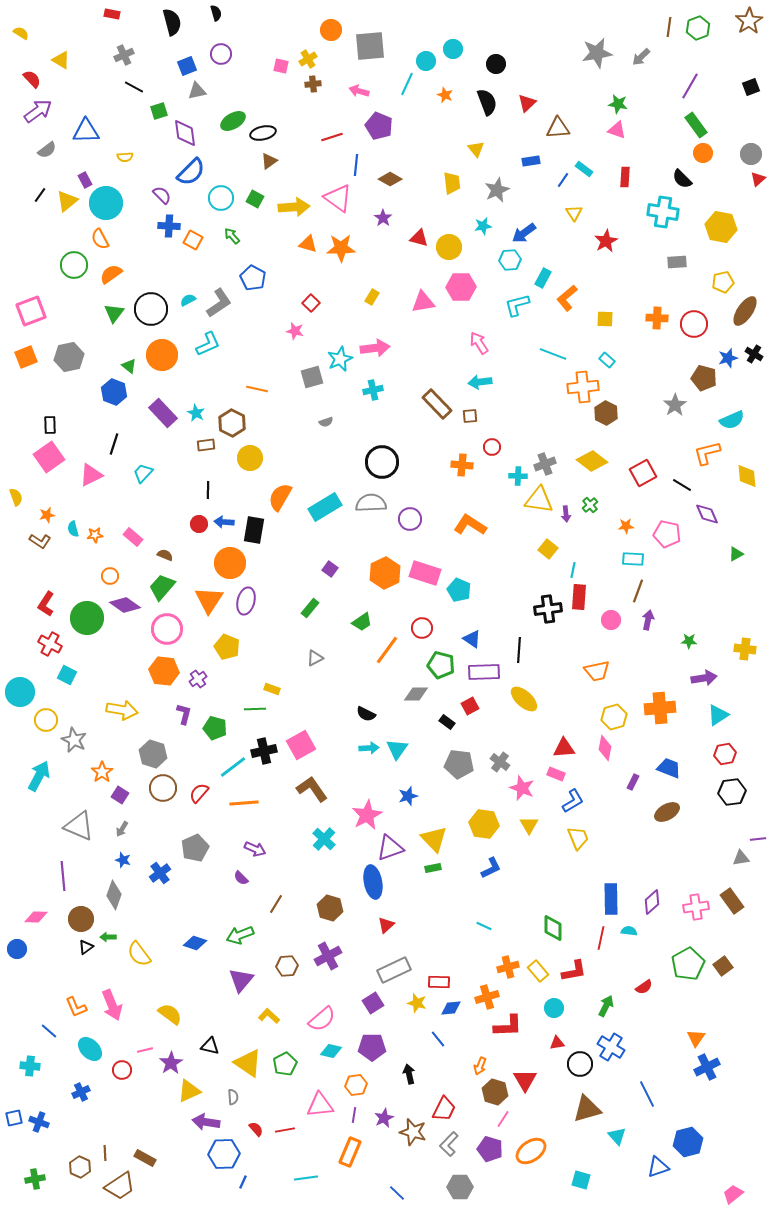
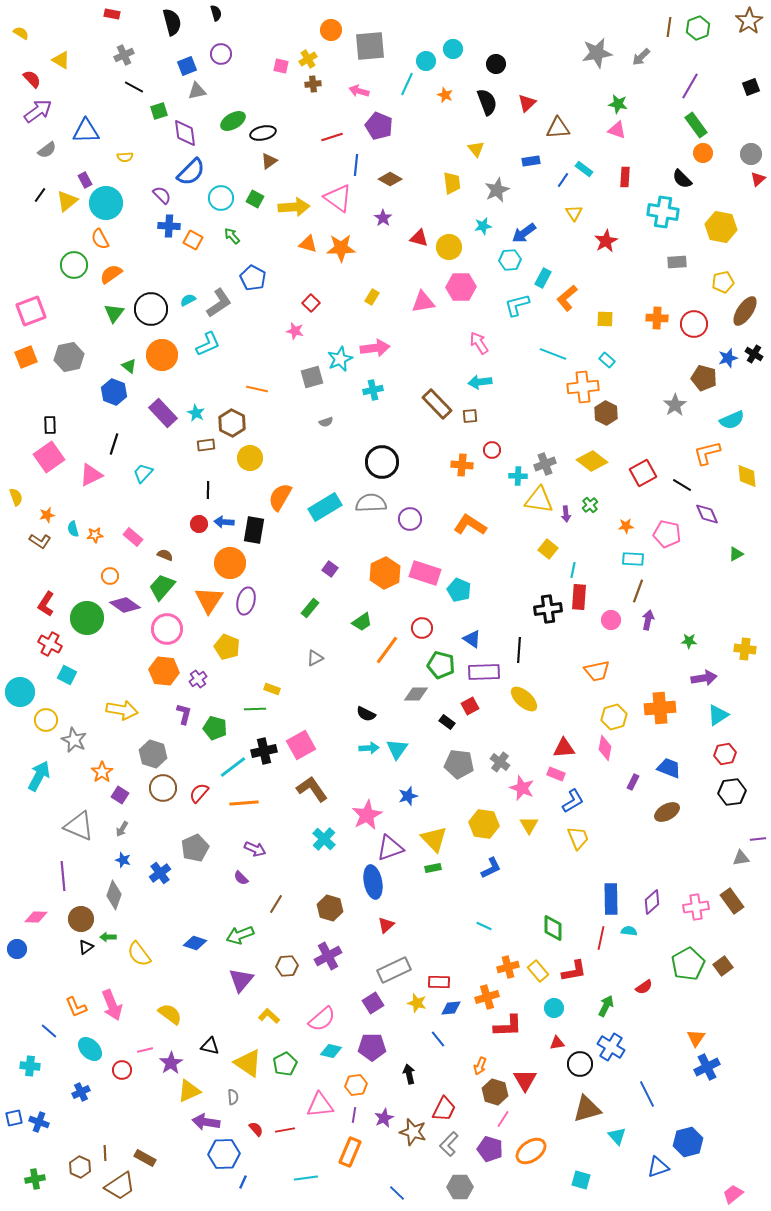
red circle at (492, 447): moved 3 px down
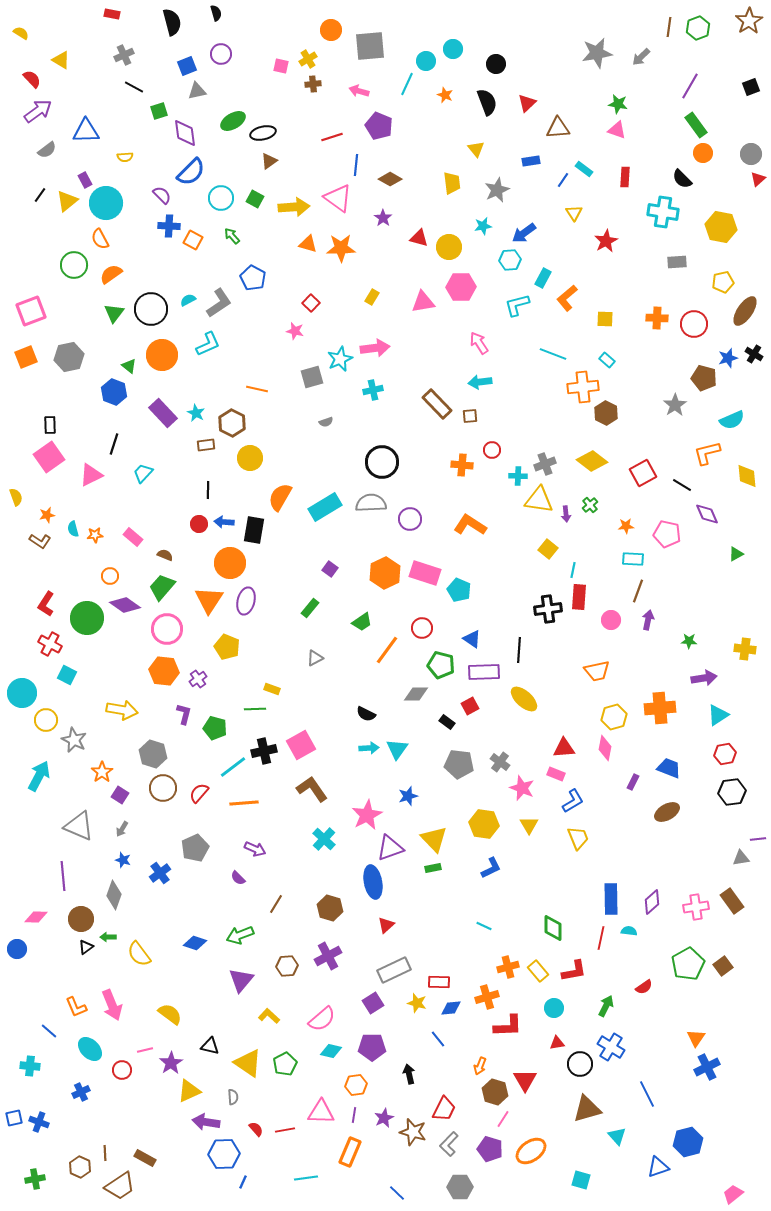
cyan circle at (20, 692): moved 2 px right, 1 px down
purple semicircle at (241, 878): moved 3 px left
pink triangle at (320, 1105): moved 1 px right, 7 px down; rotated 8 degrees clockwise
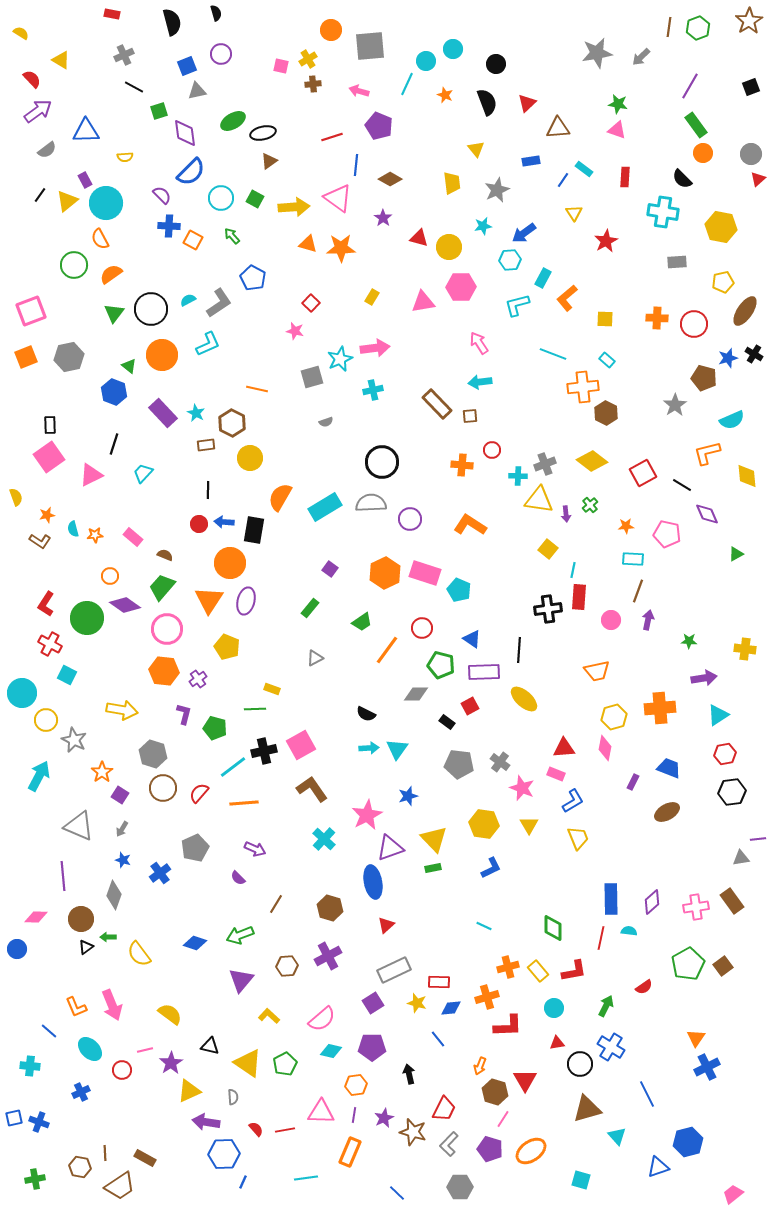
brown hexagon at (80, 1167): rotated 15 degrees counterclockwise
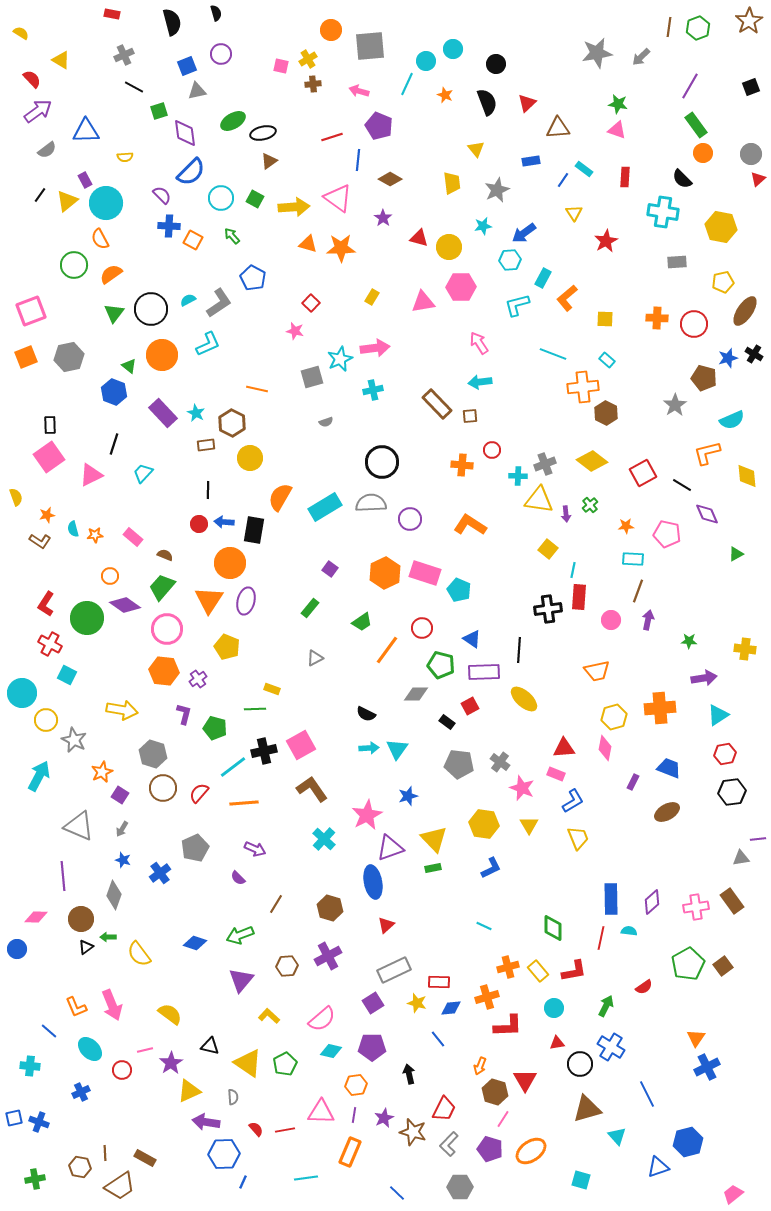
blue line at (356, 165): moved 2 px right, 5 px up
orange star at (102, 772): rotated 10 degrees clockwise
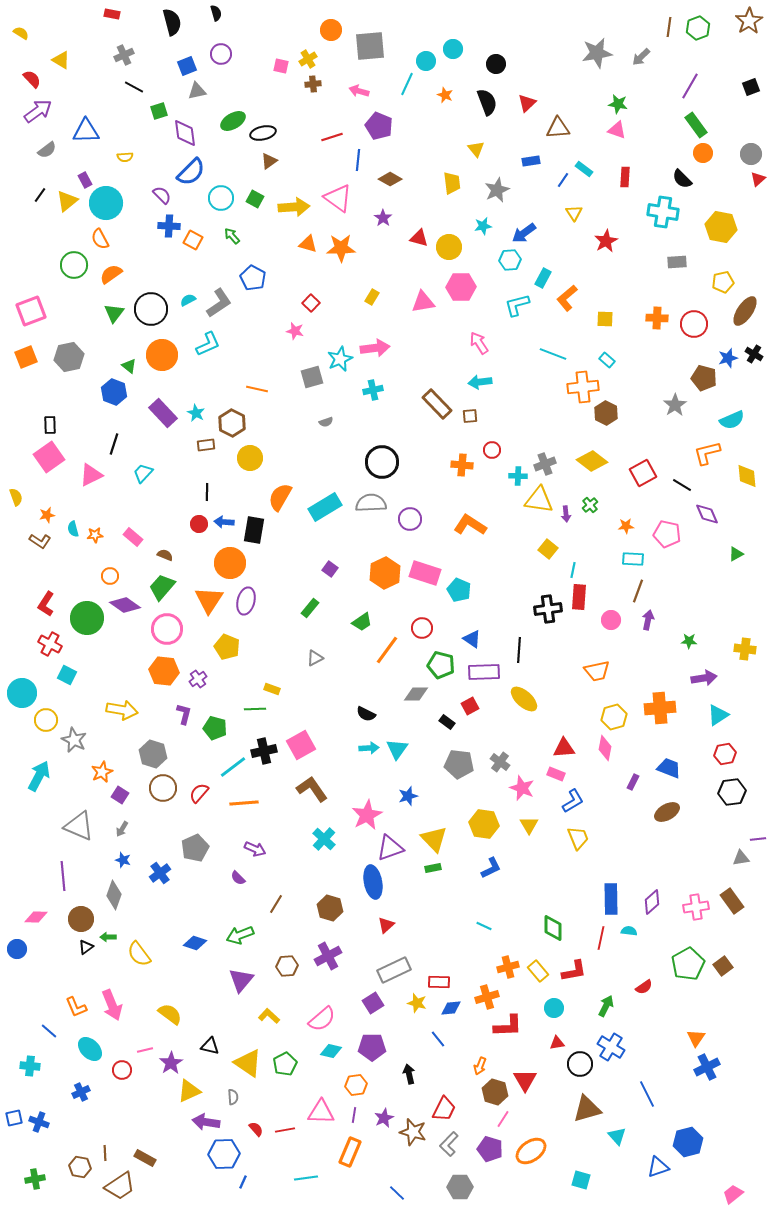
black line at (208, 490): moved 1 px left, 2 px down
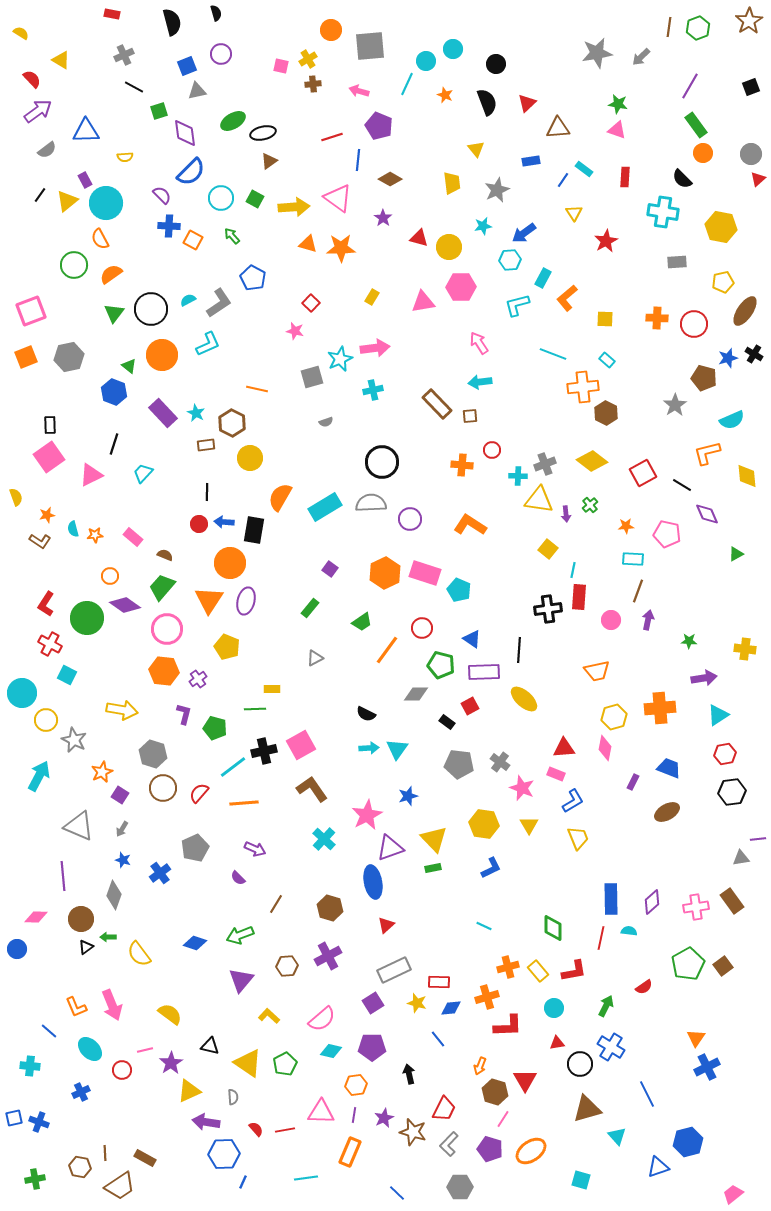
yellow rectangle at (272, 689): rotated 21 degrees counterclockwise
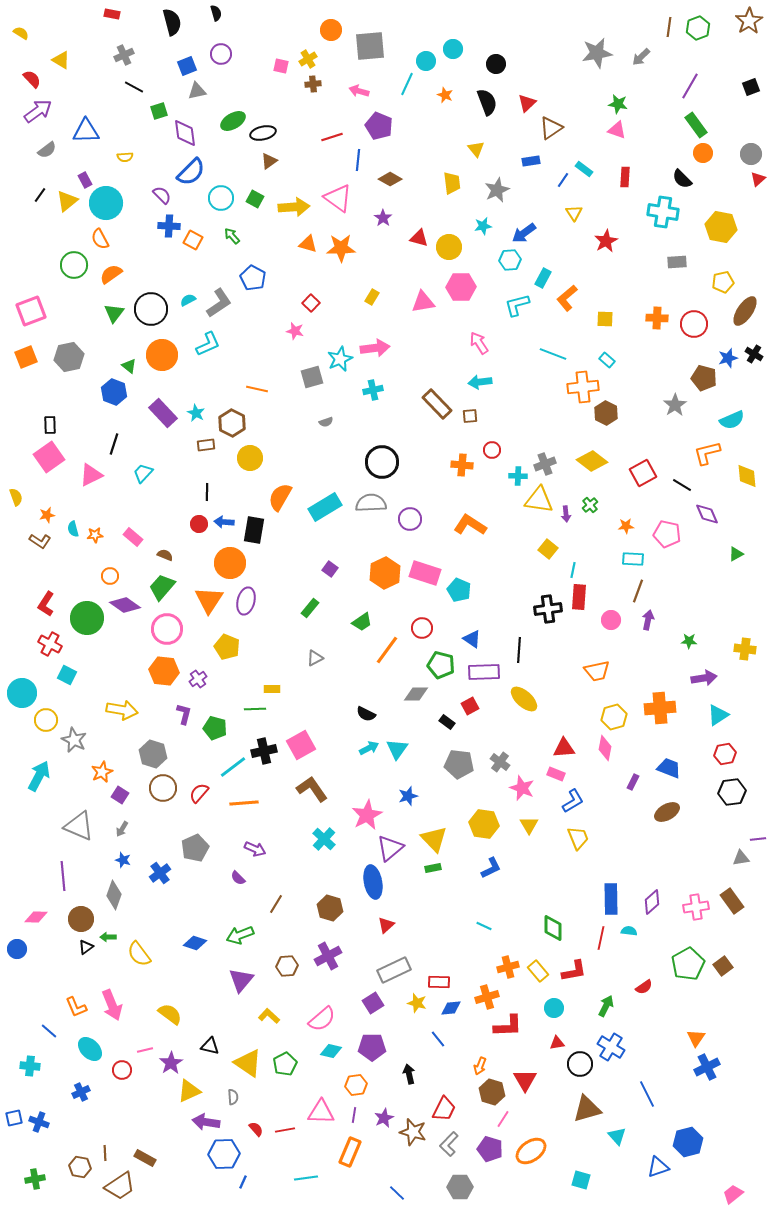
brown triangle at (558, 128): moved 7 px left; rotated 30 degrees counterclockwise
cyan arrow at (369, 748): rotated 24 degrees counterclockwise
purple triangle at (390, 848): rotated 20 degrees counterclockwise
brown hexagon at (495, 1092): moved 3 px left
